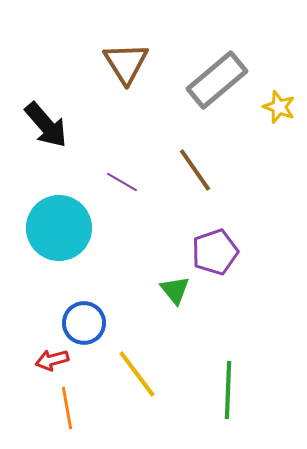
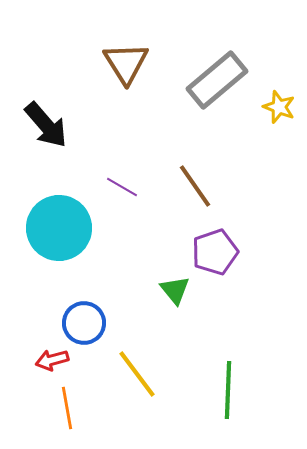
brown line: moved 16 px down
purple line: moved 5 px down
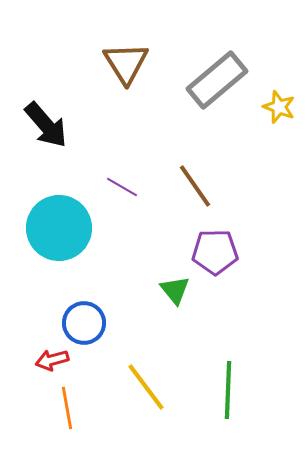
purple pentagon: rotated 18 degrees clockwise
yellow line: moved 9 px right, 13 px down
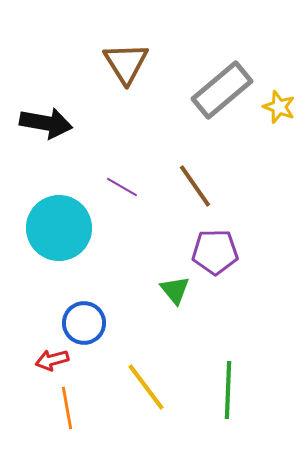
gray rectangle: moved 5 px right, 10 px down
black arrow: moved 2 px up; rotated 39 degrees counterclockwise
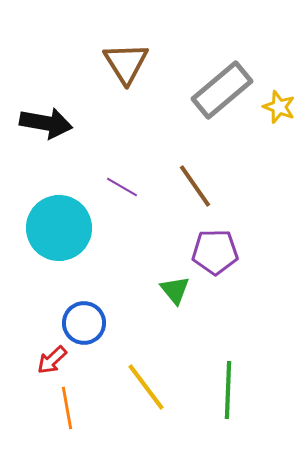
red arrow: rotated 28 degrees counterclockwise
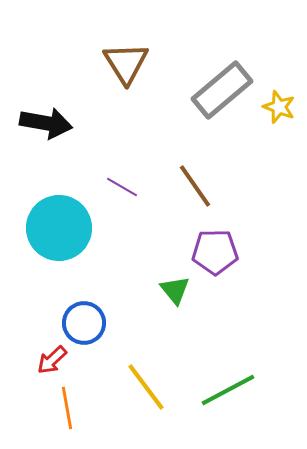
green line: rotated 60 degrees clockwise
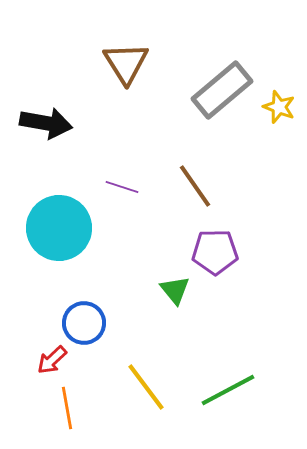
purple line: rotated 12 degrees counterclockwise
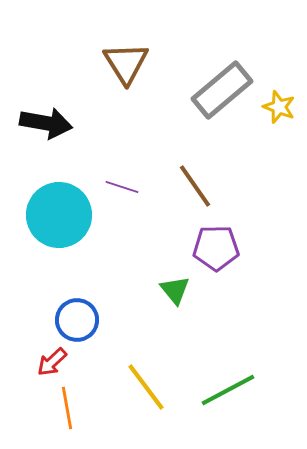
cyan circle: moved 13 px up
purple pentagon: moved 1 px right, 4 px up
blue circle: moved 7 px left, 3 px up
red arrow: moved 2 px down
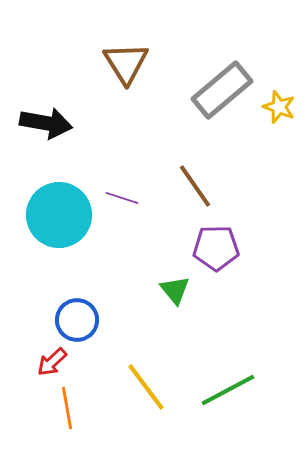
purple line: moved 11 px down
